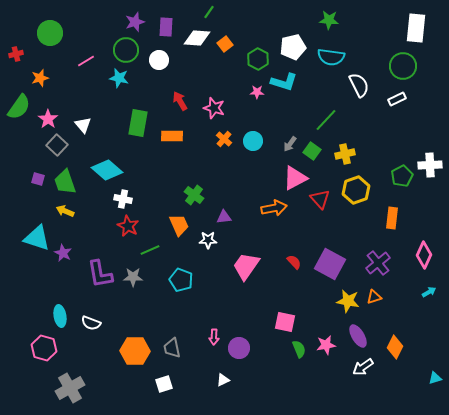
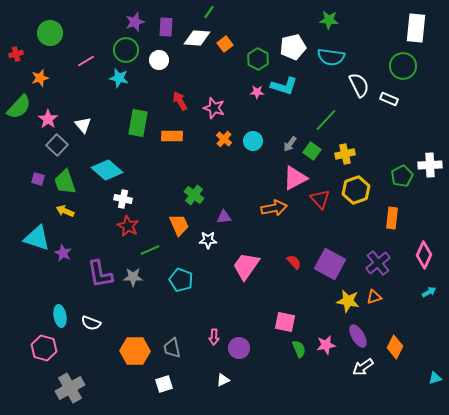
cyan L-shape at (284, 82): moved 4 px down
white rectangle at (397, 99): moved 8 px left; rotated 48 degrees clockwise
green semicircle at (19, 107): rotated 8 degrees clockwise
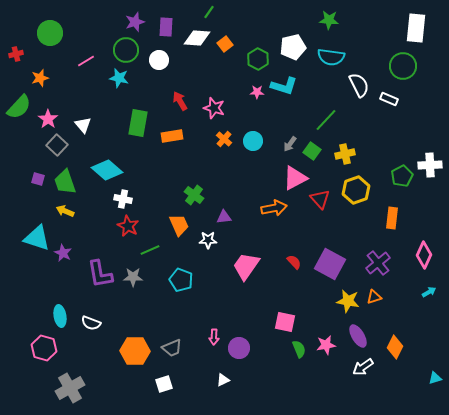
orange rectangle at (172, 136): rotated 10 degrees counterclockwise
gray trapezoid at (172, 348): rotated 100 degrees counterclockwise
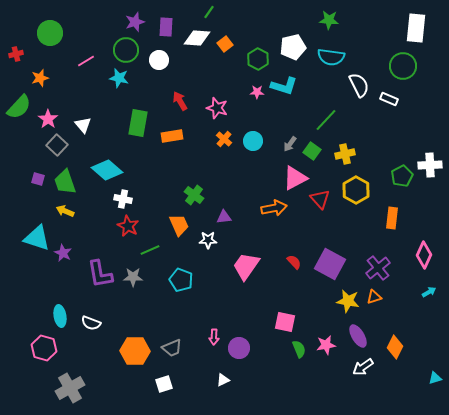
pink star at (214, 108): moved 3 px right
yellow hexagon at (356, 190): rotated 12 degrees counterclockwise
purple cross at (378, 263): moved 5 px down
